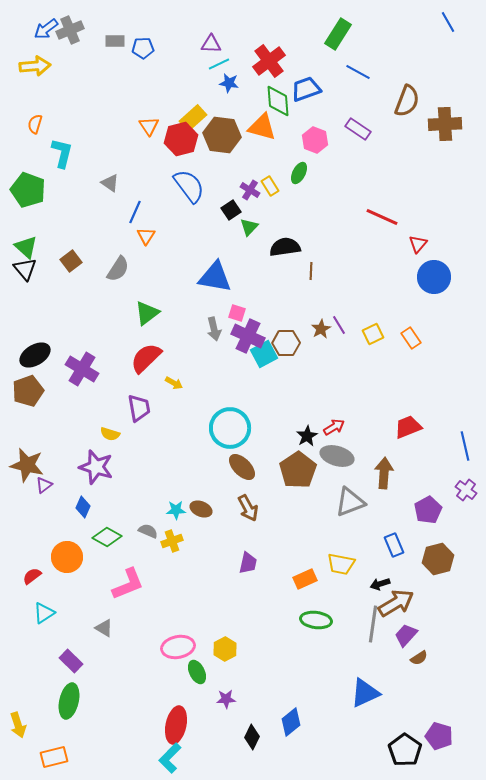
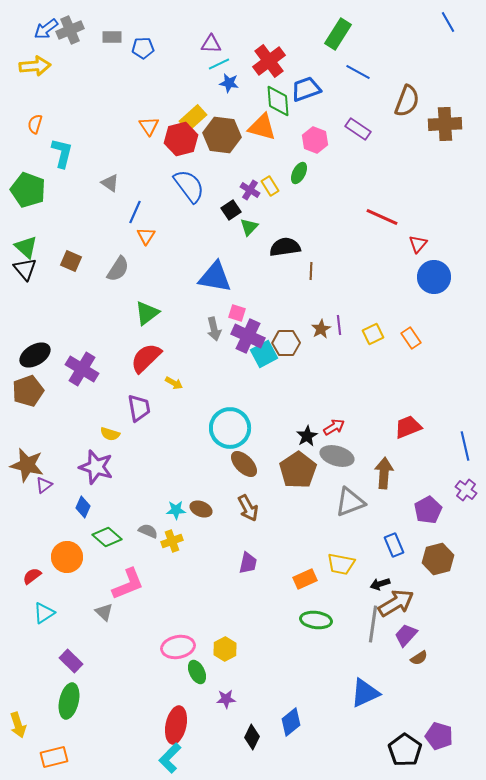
gray rectangle at (115, 41): moved 3 px left, 4 px up
brown square at (71, 261): rotated 30 degrees counterclockwise
purple line at (339, 325): rotated 24 degrees clockwise
brown ellipse at (242, 467): moved 2 px right, 3 px up
green diamond at (107, 537): rotated 12 degrees clockwise
gray triangle at (104, 628): moved 16 px up; rotated 12 degrees clockwise
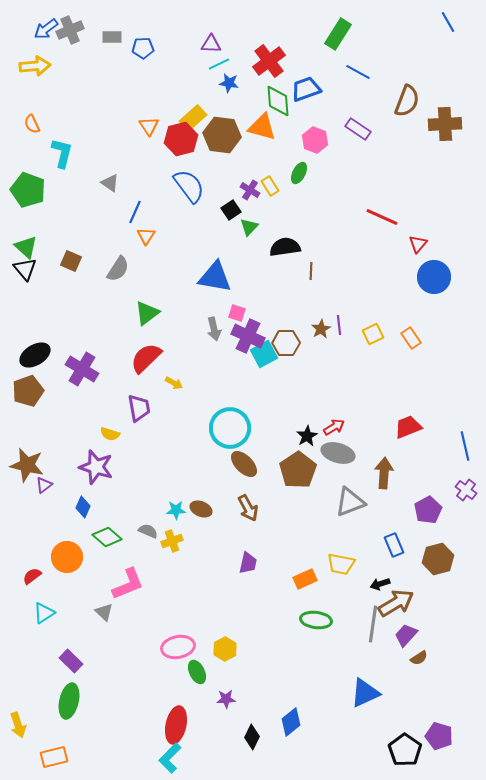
orange semicircle at (35, 124): moved 3 px left; rotated 42 degrees counterclockwise
gray ellipse at (337, 456): moved 1 px right, 3 px up
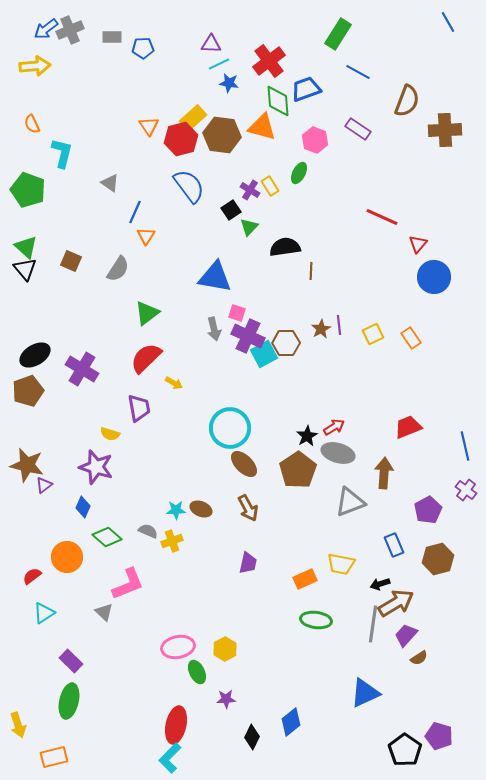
brown cross at (445, 124): moved 6 px down
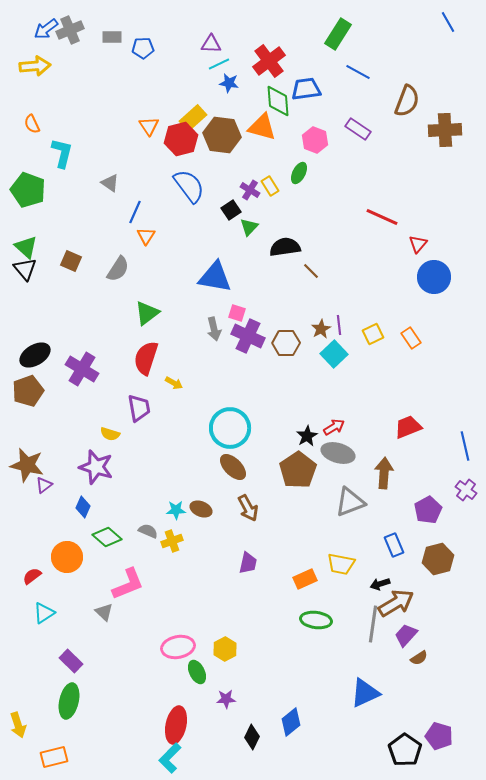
blue trapezoid at (306, 89): rotated 12 degrees clockwise
brown line at (311, 271): rotated 48 degrees counterclockwise
cyan square at (264, 354): moved 70 px right; rotated 16 degrees counterclockwise
red semicircle at (146, 358): rotated 28 degrees counterclockwise
brown ellipse at (244, 464): moved 11 px left, 3 px down
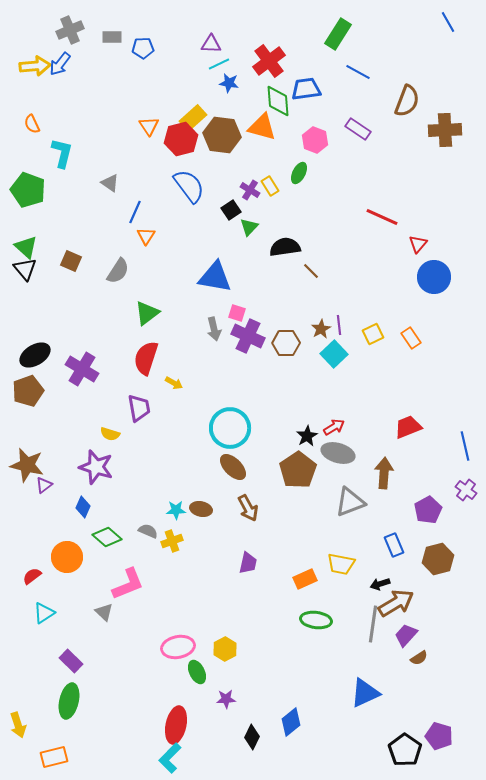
blue arrow at (46, 29): moved 14 px right, 35 px down; rotated 15 degrees counterclockwise
gray semicircle at (118, 269): moved 2 px down
brown ellipse at (201, 509): rotated 10 degrees counterclockwise
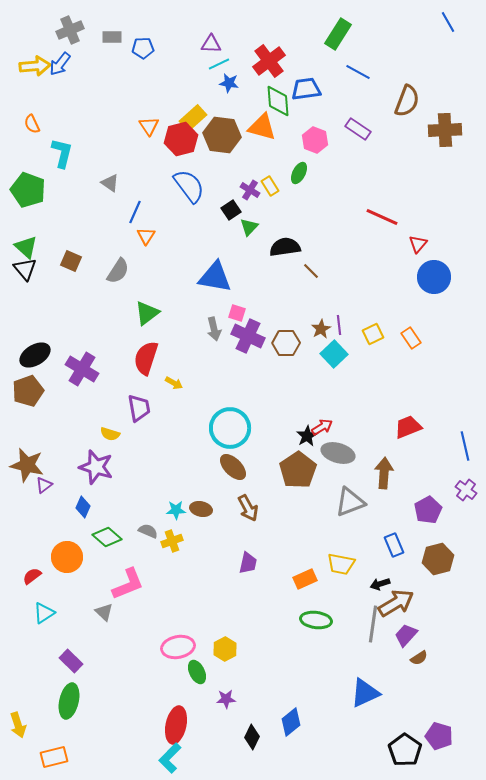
red arrow at (334, 427): moved 12 px left
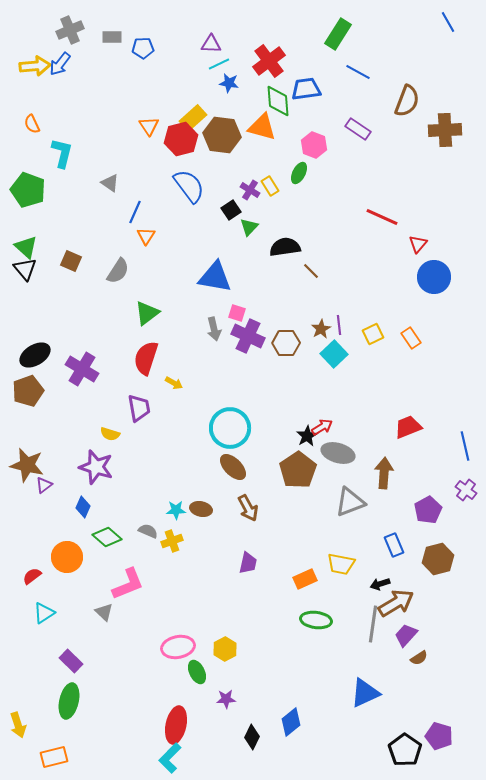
pink hexagon at (315, 140): moved 1 px left, 5 px down
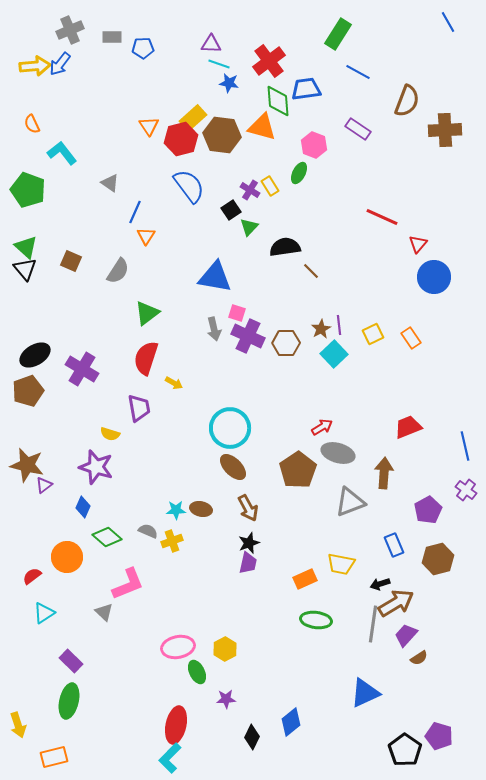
cyan line at (219, 64): rotated 45 degrees clockwise
cyan L-shape at (62, 153): rotated 52 degrees counterclockwise
black star at (307, 436): moved 58 px left, 107 px down; rotated 10 degrees clockwise
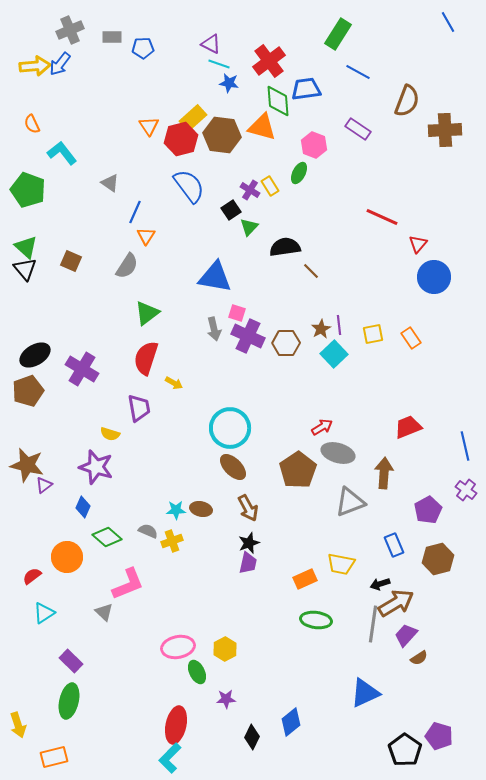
purple triangle at (211, 44): rotated 25 degrees clockwise
gray semicircle at (118, 271): moved 9 px right, 5 px up
yellow square at (373, 334): rotated 15 degrees clockwise
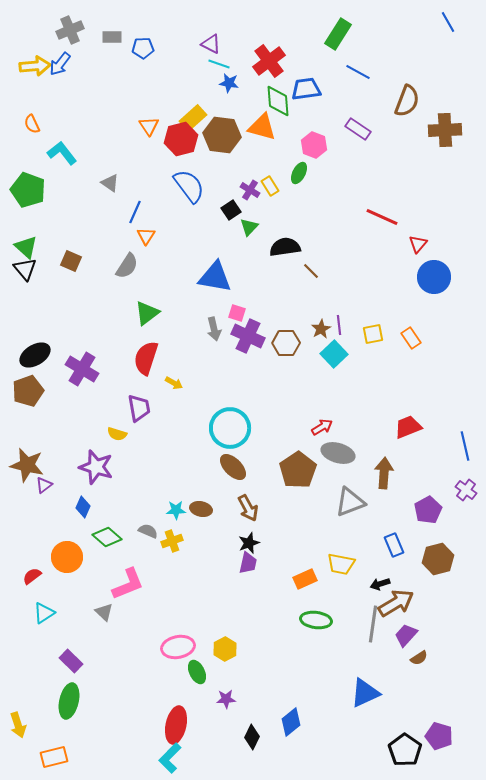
yellow semicircle at (110, 434): moved 7 px right
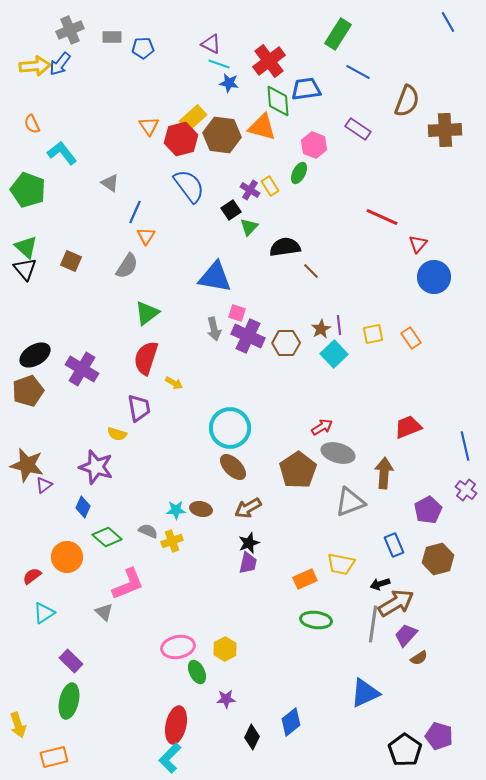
brown arrow at (248, 508): rotated 88 degrees clockwise
